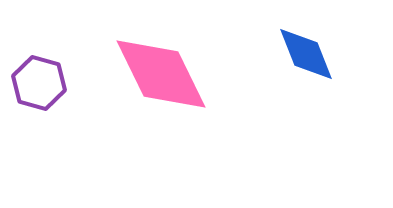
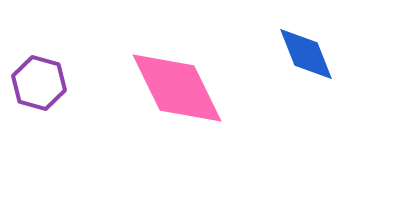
pink diamond: moved 16 px right, 14 px down
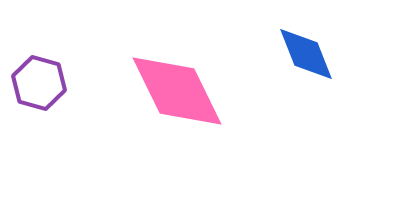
pink diamond: moved 3 px down
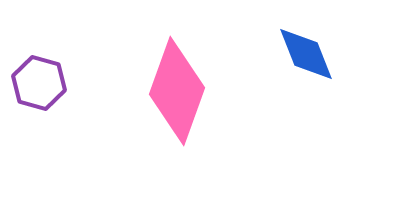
pink diamond: rotated 46 degrees clockwise
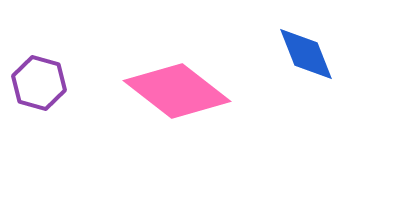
pink diamond: rotated 72 degrees counterclockwise
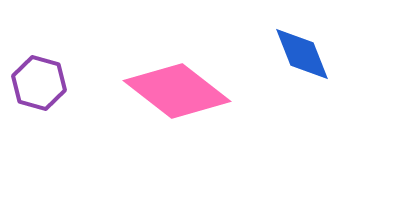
blue diamond: moved 4 px left
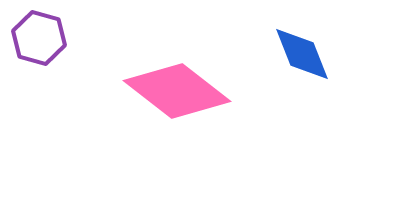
purple hexagon: moved 45 px up
